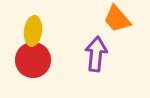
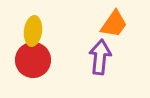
orange trapezoid: moved 3 px left, 5 px down; rotated 104 degrees counterclockwise
purple arrow: moved 4 px right, 3 px down
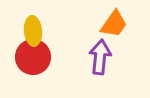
yellow ellipse: rotated 12 degrees counterclockwise
red circle: moved 3 px up
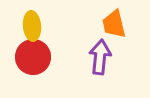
orange trapezoid: rotated 132 degrees clockwise
yellow ellipse: moved 1 px left, 5 px up
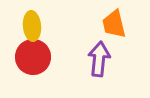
purple arrow: moved 1 px left, 2 px down
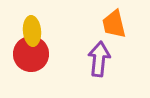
yellow ellipse: moved 5 px down
red circle: moved 2 px left, 3 px up
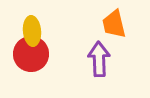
purple arrow: rotated 8 degrees counterclockwise
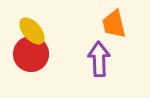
yellow ellipse: rotated 36 degrees counterclockwise
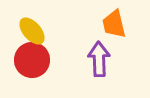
red circle: moved 1 px right, 6 px down
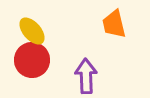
purple arrow: moved 13 px left, 17 px down
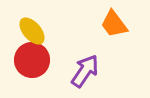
orange trapezoid: rotated 24 degrees counterclockwise
purple arrow: moved 1 px left, 5 px up; rotated 36 degrees clockwise
